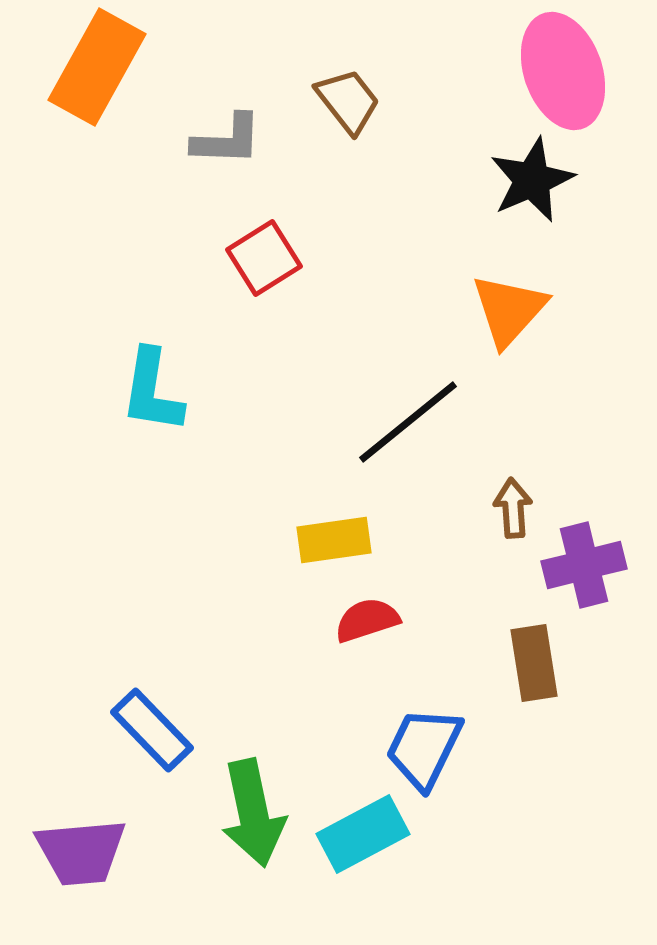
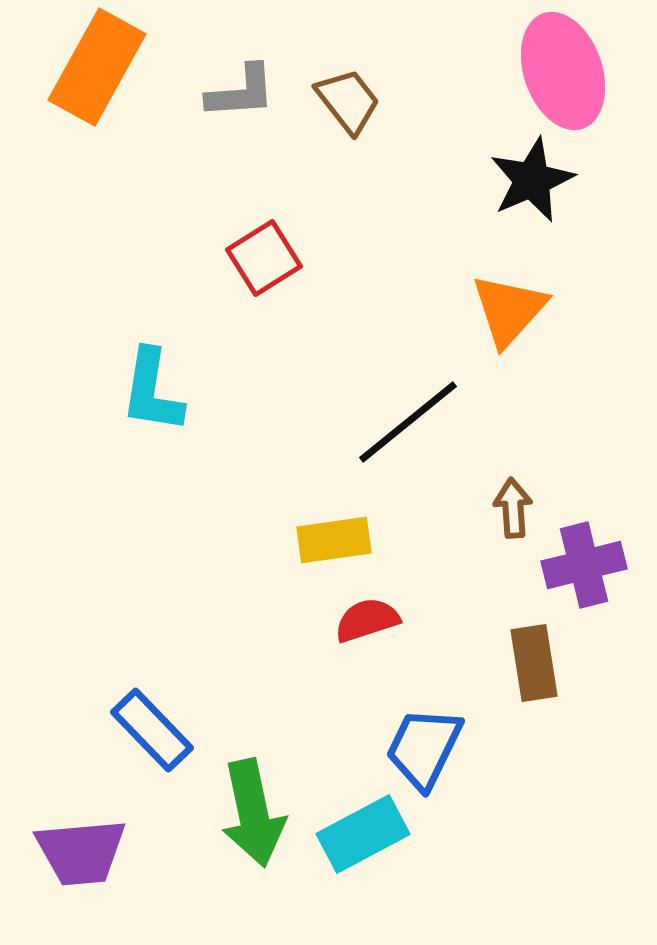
gray L-shape: moved 14 px right, 48 px up; rotated 6 degrees counterclockwise
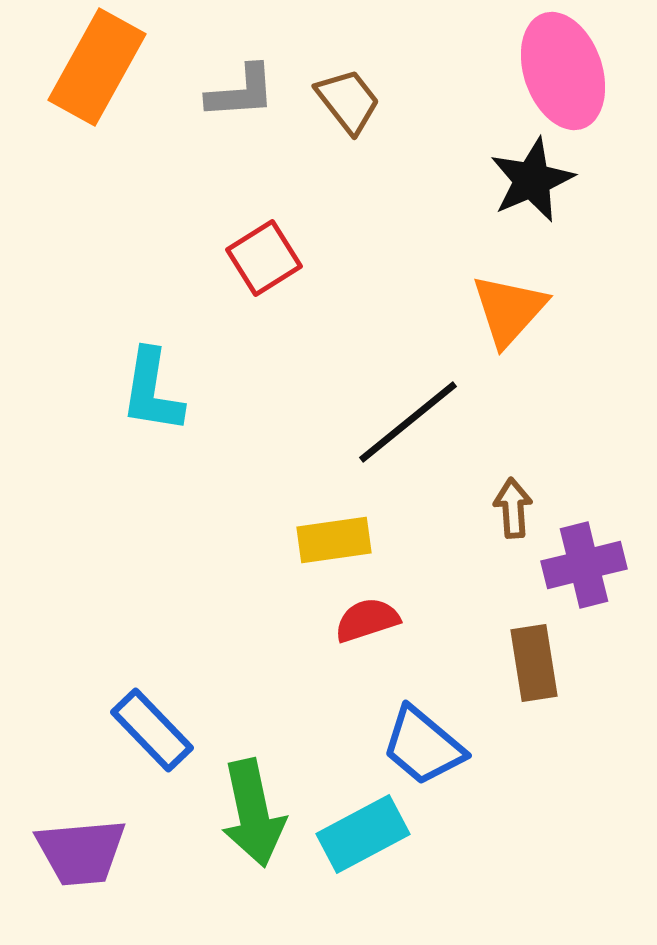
blue trapezoid: moved 1 px left, 2 px up; rotated 76 degrees counterclockwise
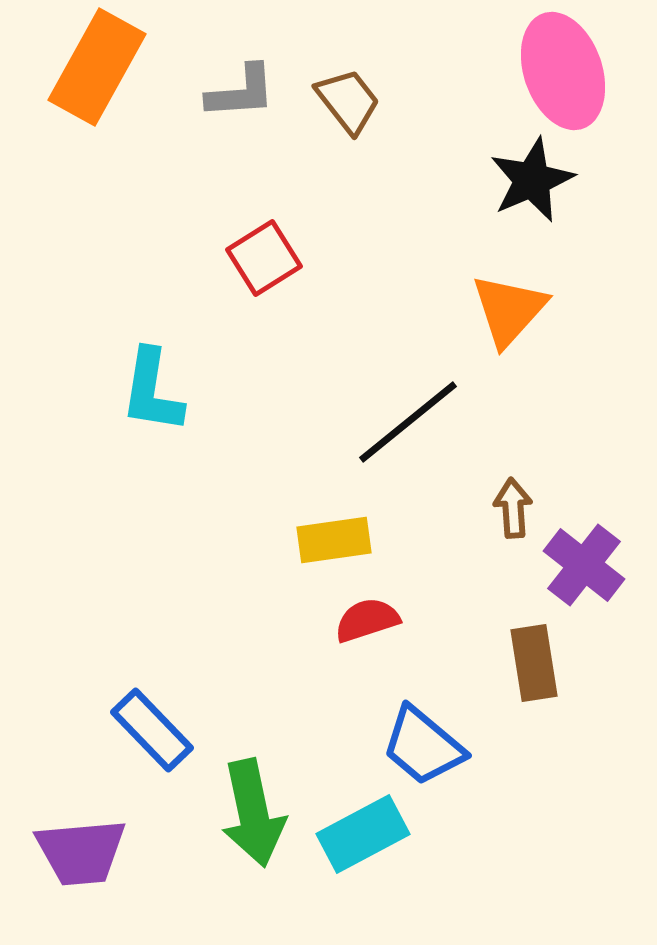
purple cross: rotated 38 degrees counterclockwise
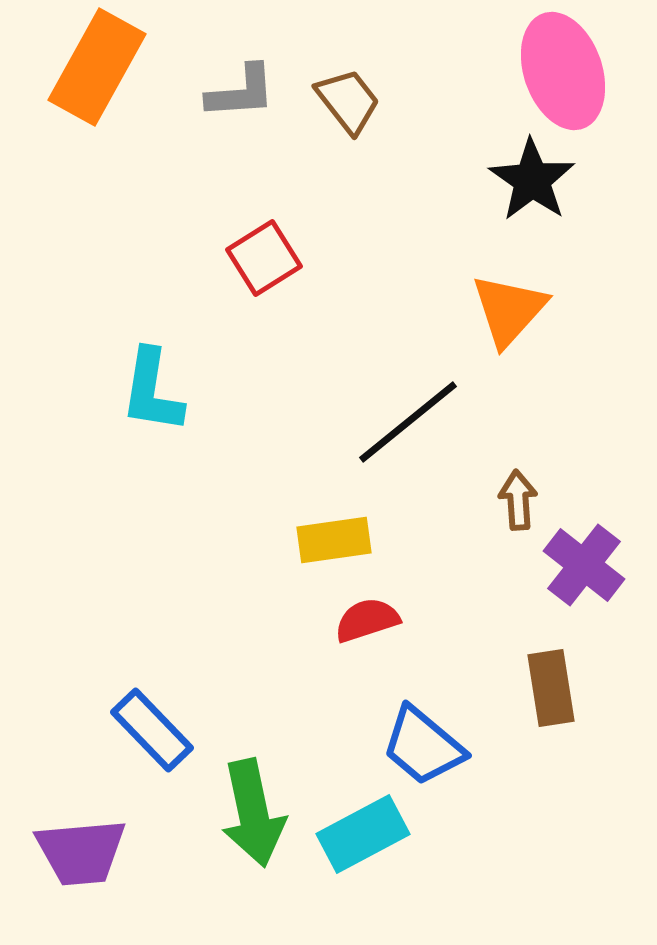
black star: rotated 14 degrees counterclockwise
brown arrow: moved 5 px right, 8 px up
brown rectangle: moved 17 px right, 25 px down
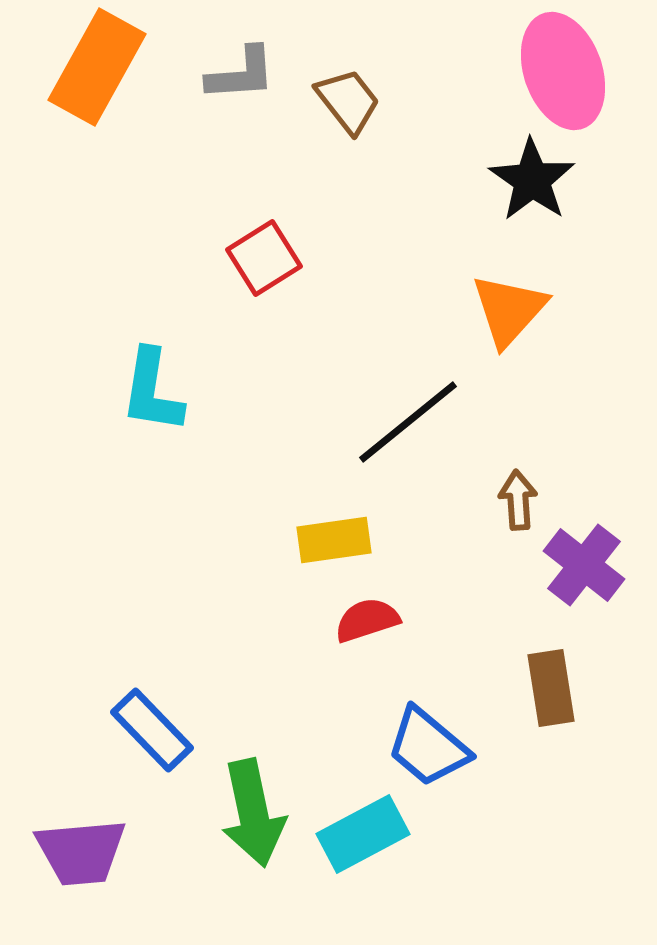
gray L-shape: moved 18 px up
blue trapezoid: moved 5 px right, 1 px down
